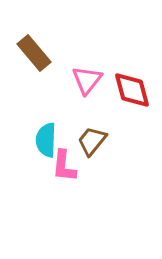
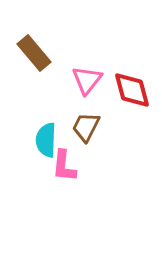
brown trapezoid: moved 6 px left, 14 px up; rotated 12 degrees counterclockwise
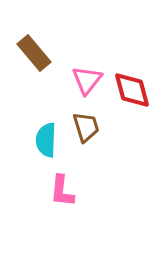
brown trapezoid: rotated 136 degrees clockwise
pink L-shape: moved 2 px left, 25 px down
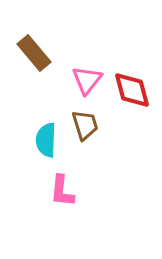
brown trapezoid: moved 1 px left, 2 px up
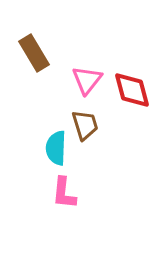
brown rectangle: rotated 9 degrees clockwise
cyan semicircle: moved 10 px right, 8 px down
pink L-shape: moved 2 px right, 2 px down
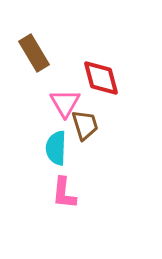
pink triangle: moved 22 px left, 23 px down; rotated 8 degrees counterclockwise
red diamond: moved 31 px left, 12 px up
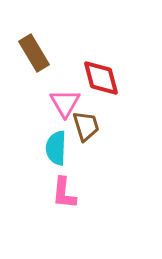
brown trapezoid: moved 1 px right, 1 px down
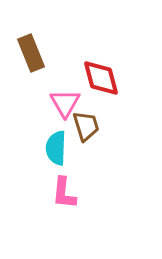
brown rectangle: moved 3 px left; rotated 9 degrees clockwise
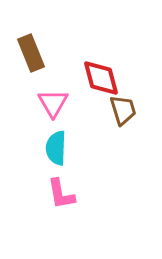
pink triangle: moved 12 px left
brown trapezoid: moved 37 px right, 16 px up
pink L-shape: moved 3 px left, 1 px down; rotated 16 degrees counterclockwise
